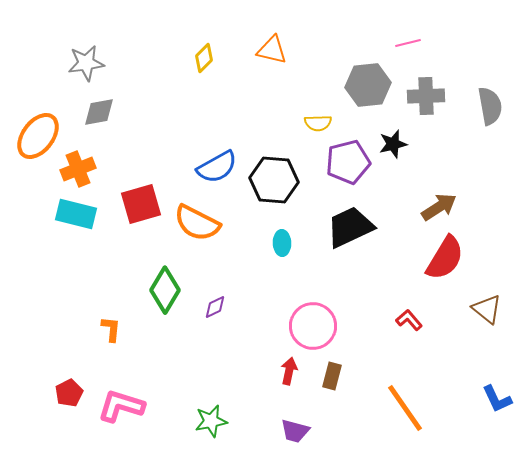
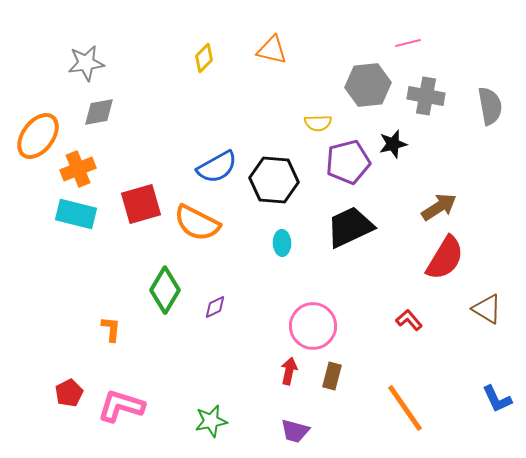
gray cross: rotated 12 degrees clockwise
brown triangle: rotated 8 degrees counterclockwise
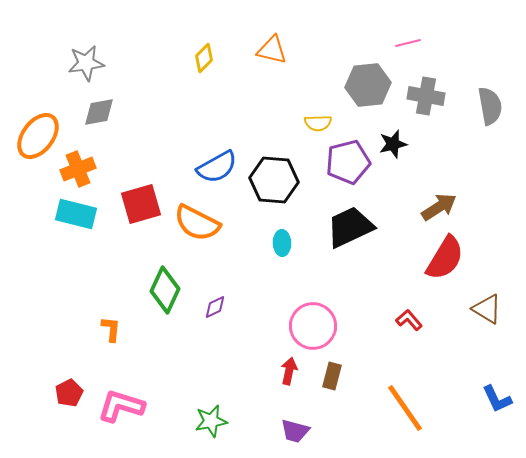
green diamond: rotated 6 degrees counterclockwise
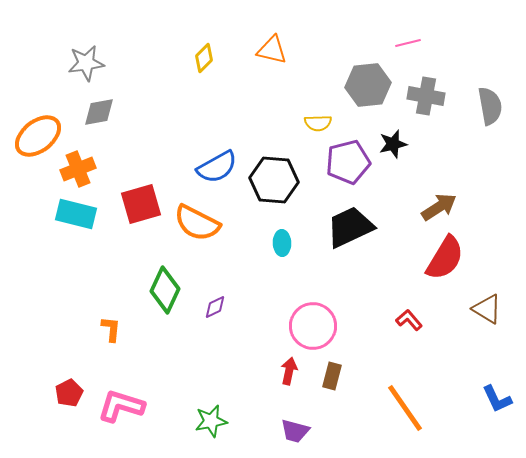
orange ellipse: rotated 15 degrees clockwise
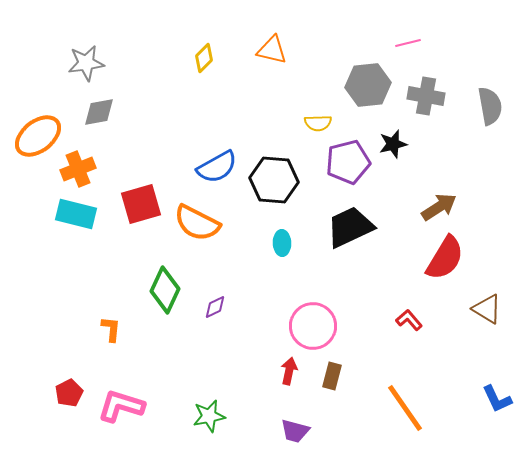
green star: moved 2 px left, 5 px up
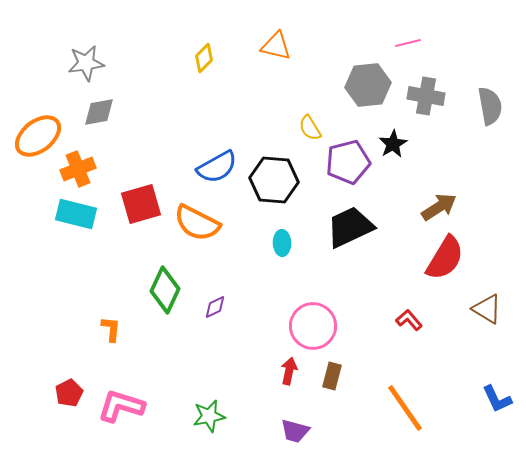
orange triangle: moved 4 px right, 4 px up
yellow semicircle: moved 8 px left, 5 px down; rotated 60 degrees clockwise
black star: rotated 16 degrees counterclockwise
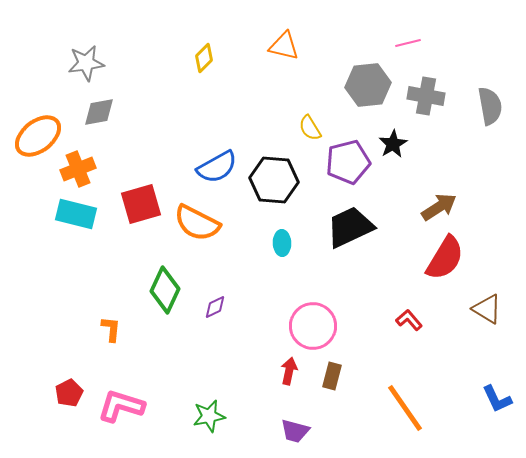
orange triangle: moved 8 px right
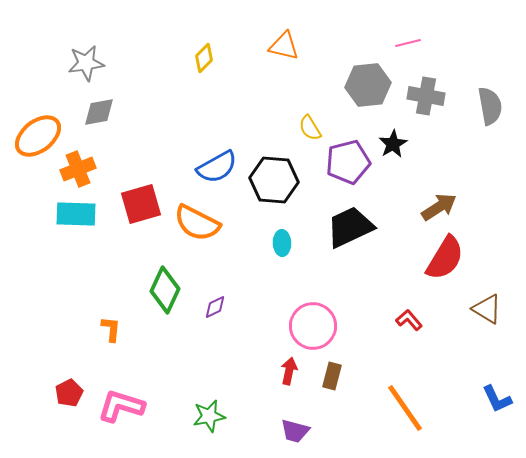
cyan rectangle: rotated 12 degrees counterclockwise
